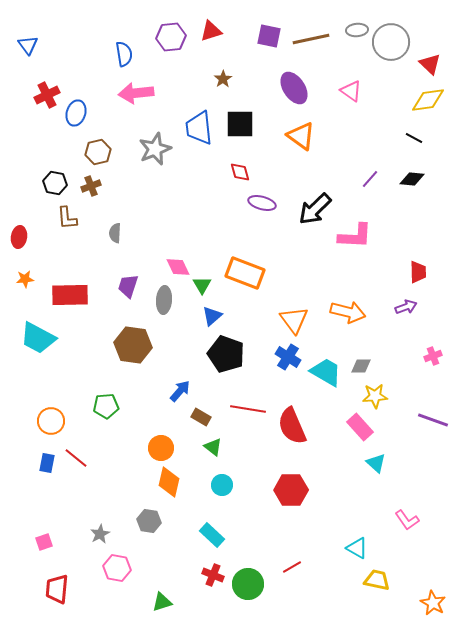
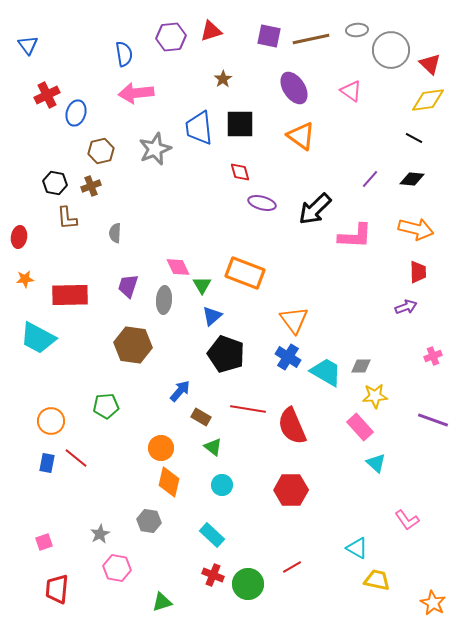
gray circle at (391, 42): moved 8 px down
brown hexagon at (98, 152): moved 3 px right, 1 px up
orange arrow at (348, 312): moved 68 px right, 83 px up
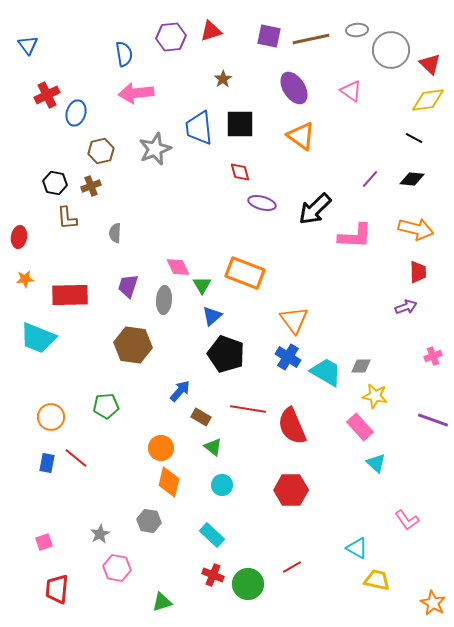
cyan trapezoid at (38, 338): rotated 6 degrees counterclockwise
yellow star at (375, 396): rotated 15 degrees clockwise
orange circle at (51, 421): moved 4 px up
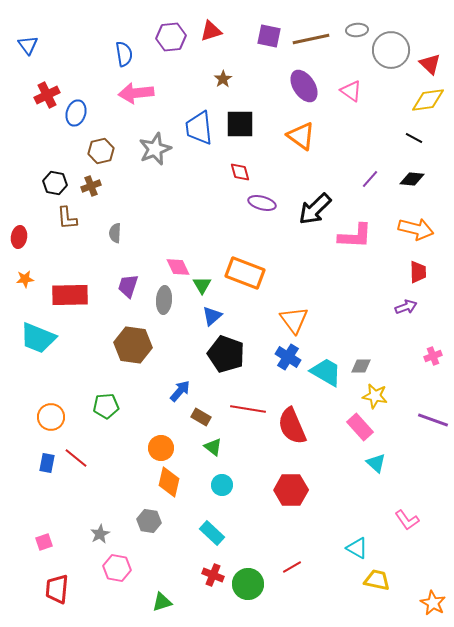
purple ellipse at (294, 88): moved 10 px right, 2 px up
cyan rectangle at (212, 535): moved 2 px up
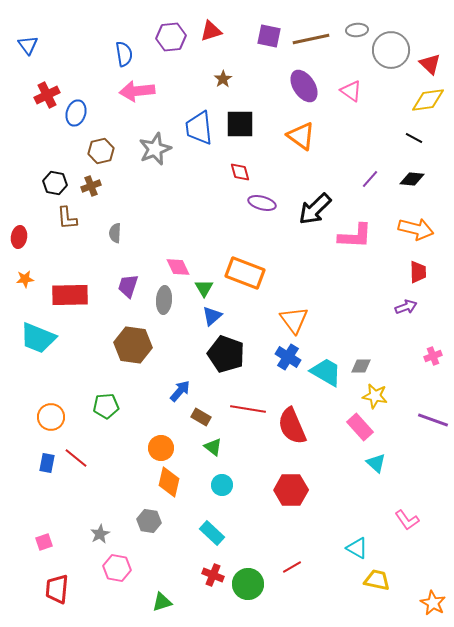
pink arrow at (136, 93): moved 1 px right, 2 px up
green triangle at (202, 285): moved 2 px right, 3 px down
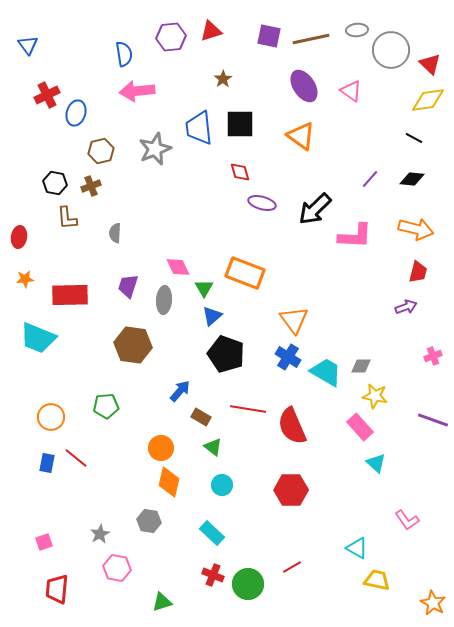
red trapezoid at (418, 272): rotated 15 degrees clockwise
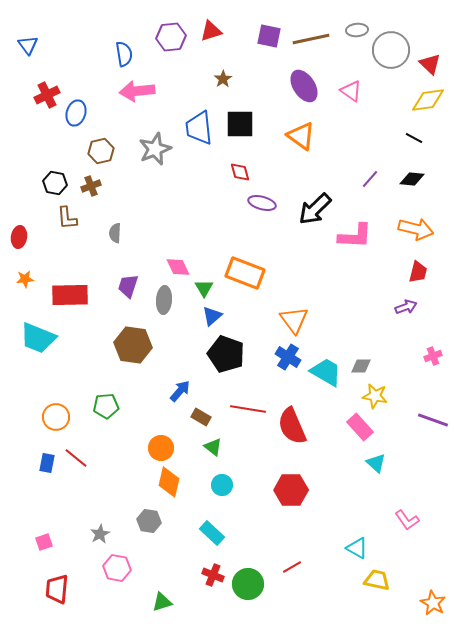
orange circle at (51, 417): moved 5 px right
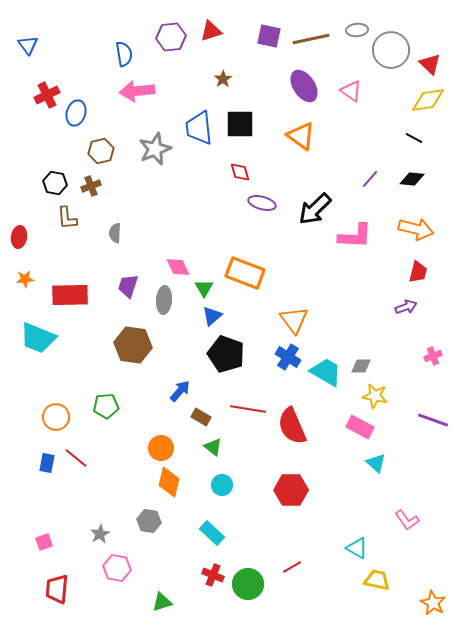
pink rectangle at (360, 427): rotated 20 degrees counterclockwise
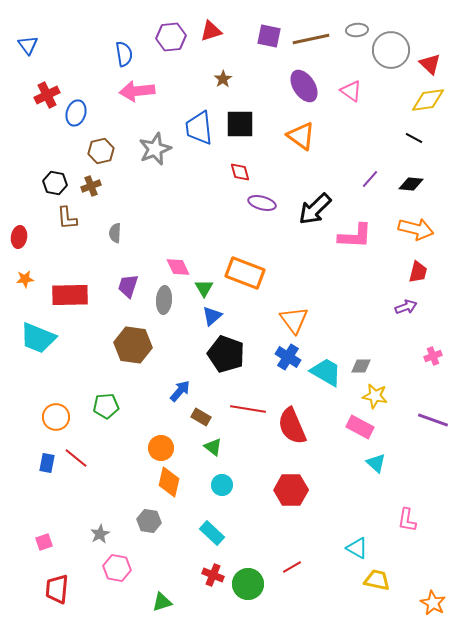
black diamond at (412, 179): moved 1 px left, 5 px down
pink L-shape at (407, 520): rotated 45 degrees clockwise
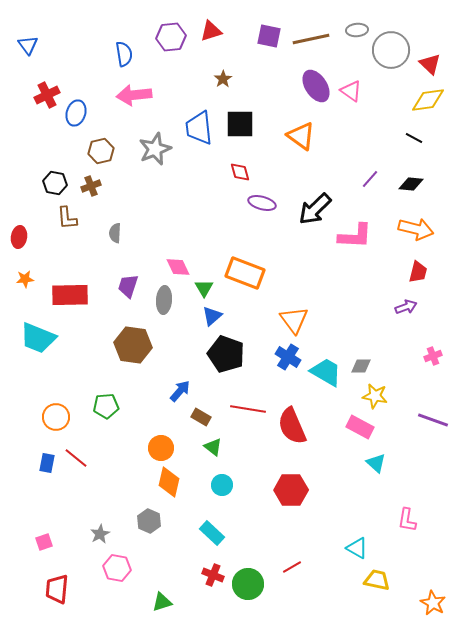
purple ellipse at (304, 86): moved 12 px right
pink arrow at (137, 91): moved 3 px left, 4 px down
gray hexagon at (149, 521): rotated 15 degrees clockwise
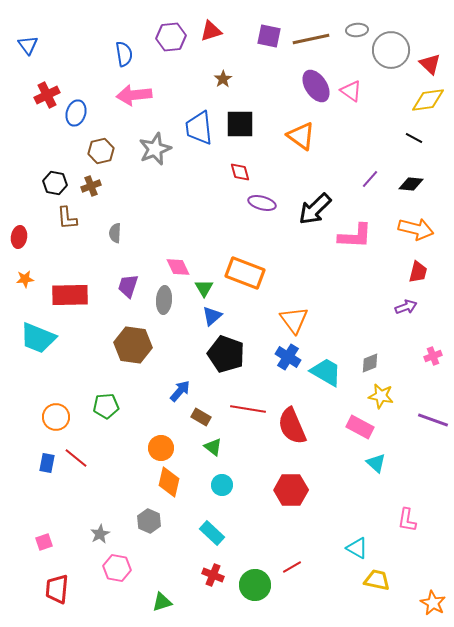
gray diamond at (361, 366): moved 9 px right, 3 px up; rotated 20 degrees counterclockwise
yellow star at (375, 396): moved 6 px right
green circle at (248, 584): moved 7 px right, 1 px down
